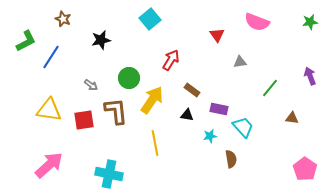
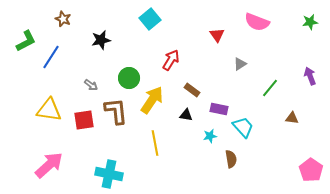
gray triangle: moved 2 px down; rotated 24 degrees counterclockwise
black triangle: moved 1 px left
pink pentagon: moved 6 px right, 1 px down
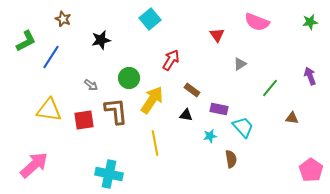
pink arrow: moved 15 px left
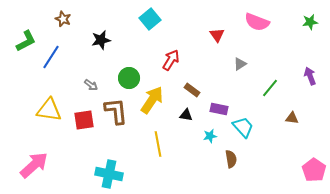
yellow line: moved 3 px right, 1 px down
pink pentagon: moved 3 px right
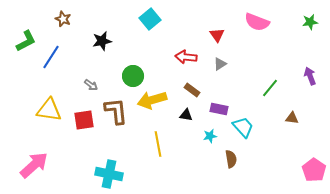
black star: moved 1 px right, 1 px down
red arrow: moved 15 px right, 3 px up; rotated 115 degrees counterclockwise
gray triangle: moved 20 px left
green circle: moved 4 px right, 2 px up
yellow arrow: rotated 140 degrees counterclockwise
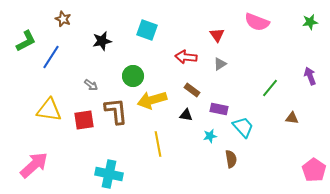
cyan square: moved 3 px left, 11 px down; rotated 30 degrees counterclockwise
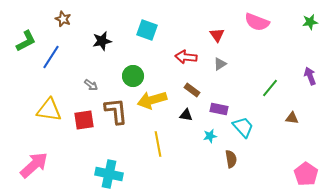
pink pentagon: moved 8 px left, 4 px down
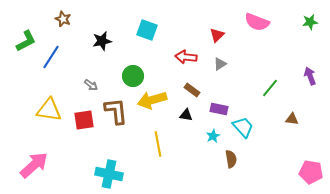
red triangle: rotated 21 degrees clockwise
brown triangle: moved 1 px down
cyan star: moved 3 px right; rotated 16 degrees counterclockwise
pink pentagon: moved 5 px right, 2 px up; rotated 25 degrees counterclockwise
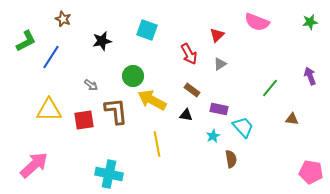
red arrow: moved 3 px right, 3 px up; rotated 125 degrees counterclockwise
yellow arrow: rotated 44 degrees clockwise
yellow triangle: rotated 8 degrees counterclockwise
yellow line: moved 1 px left
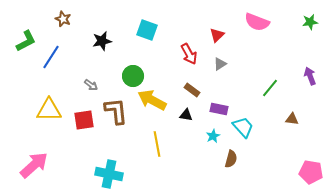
brown semicircle: rotated 24 degrees clockwise
